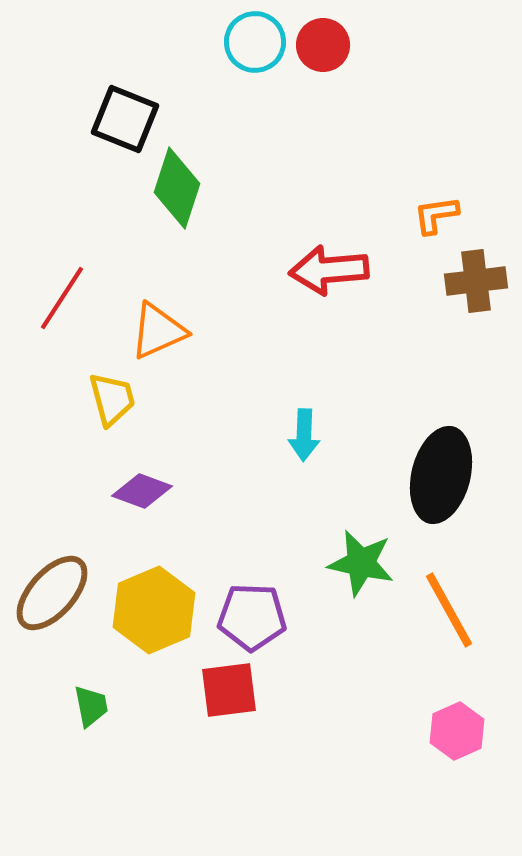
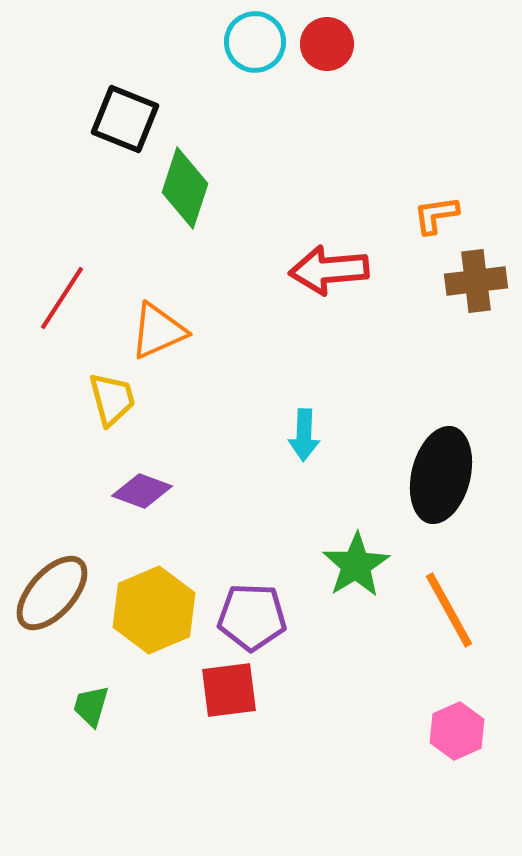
red circle: moved 4 px right, 1 px up
green diamond: moved 8 px right
green star: moved 5 px left, 2 px down; rotated 28 degrees clockwise
green trapezoid: rotated 153 degrees counterclockwise
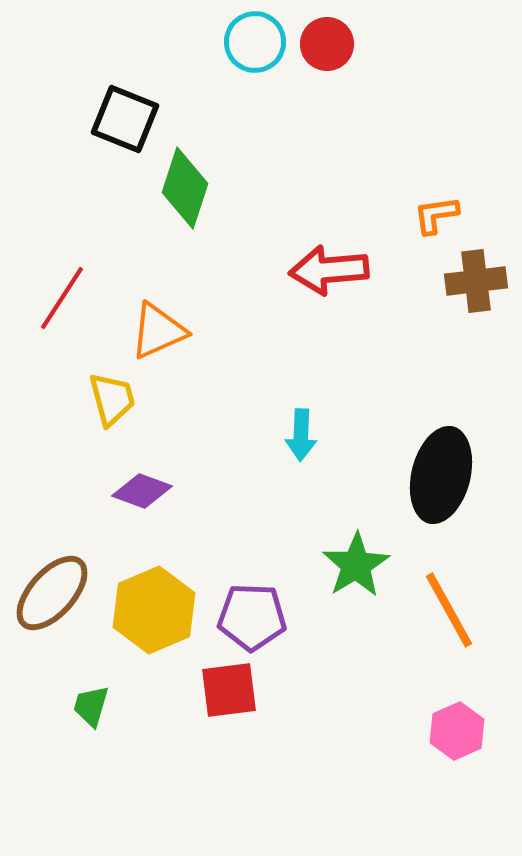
cyan arrow: moved 3 px left
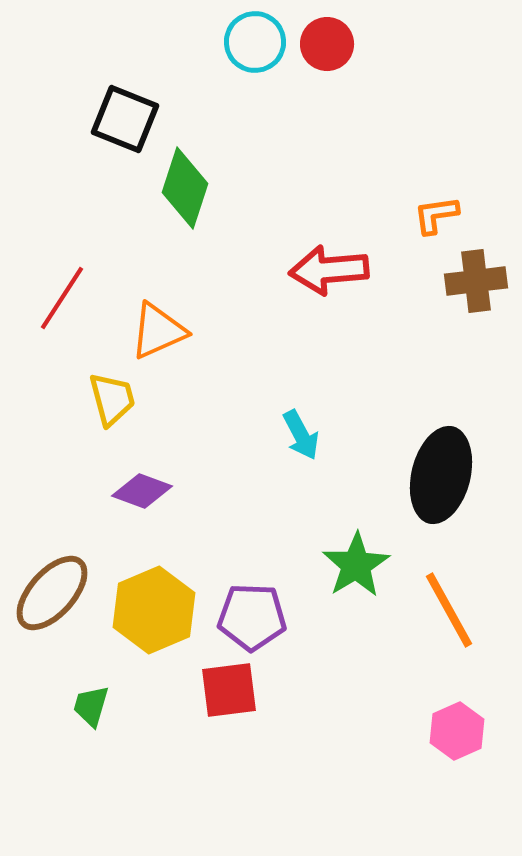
cyan arrow: rotated 30 degrees counterclockwise
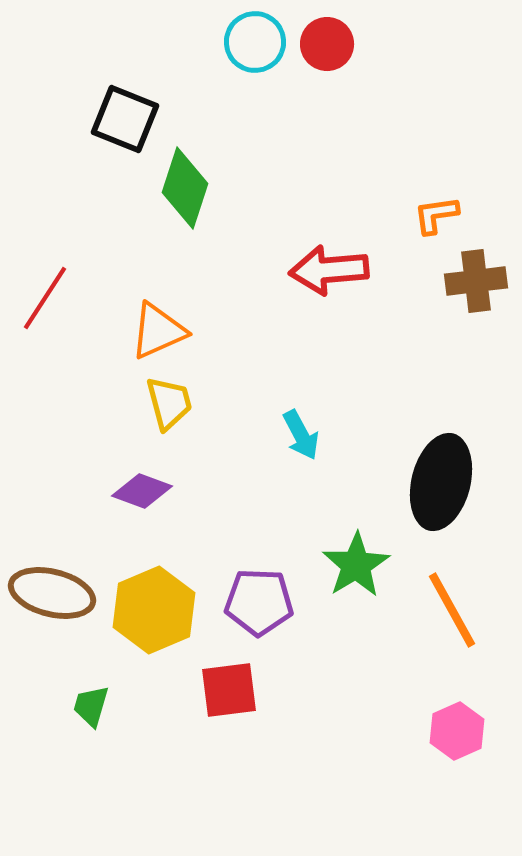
red line: moved 17 px left
yellow trapezoid: moved 57 px right, 4 px down
black ellipse: moved 7 px down
brown ellipse: rotated 62 degrees clockwise
orange line: moved 3 px right
purple pentagon: moved 7 px right, 15 px up
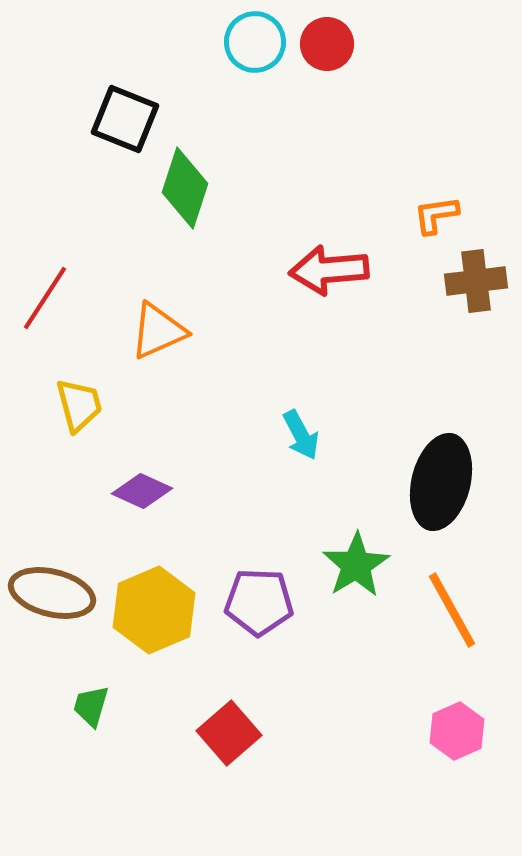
yellow trapezoid: moved 90 px left, 2 px down
purple diamond: rotated 4 degrees clockwise
red square: moved 43 px down; rotated 34 degrees counterclockwise
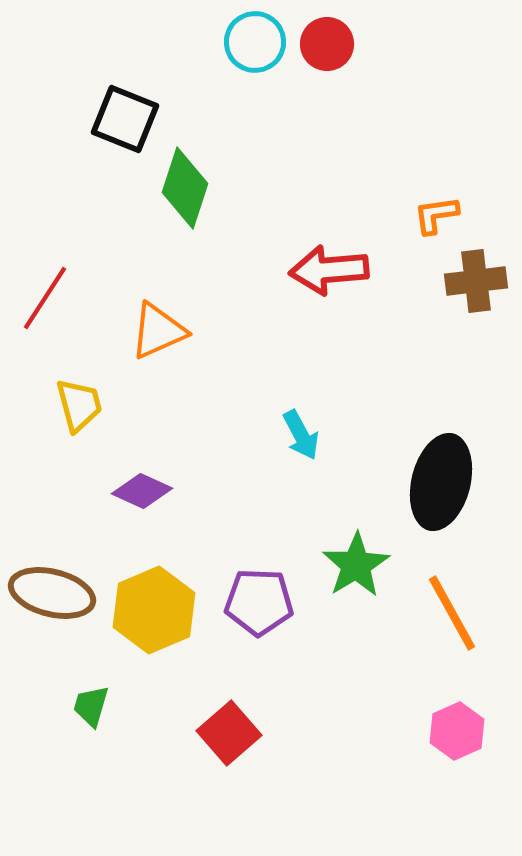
orange line: moved 3 px down
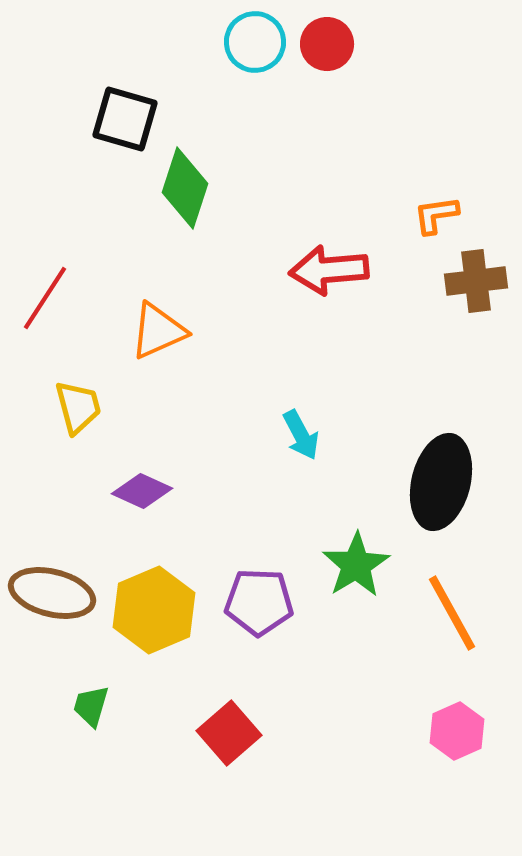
black square: rotated 6 degrees counterclockwise
yellow trapezoid: moved 1 px left, 2 px down
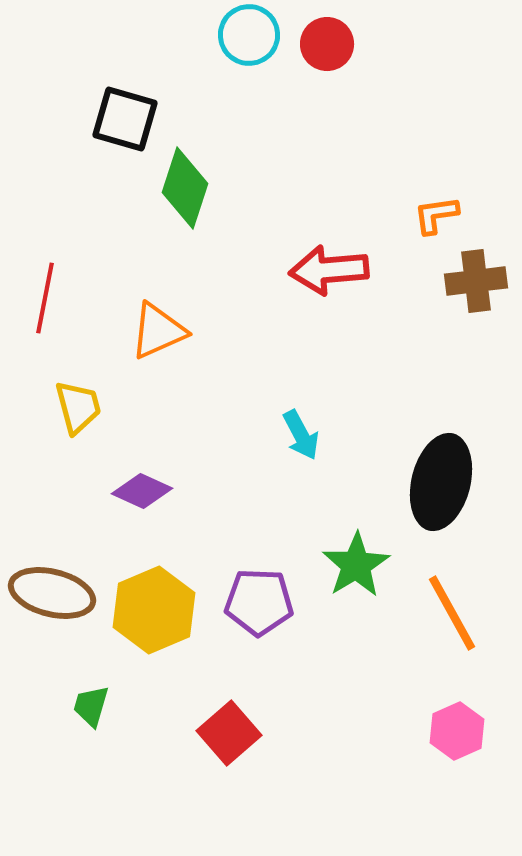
cyan circle: moved 6 px left, 7 px up
red line: rotated 22 degrees counterclockwise
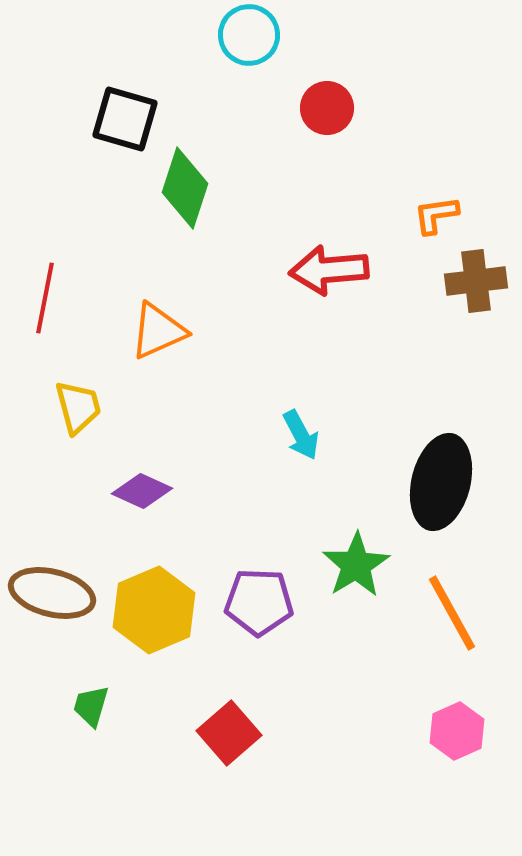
red circle: moved 64 px down
